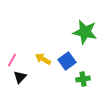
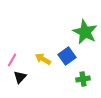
green star: rotated 15 degrees clockwise
blue square: moved 5 px up
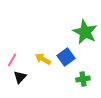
blue square: moved 1 px left, 1 px down
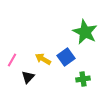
black triangle: moved 8 px right
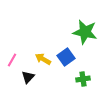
green star: rotated 15 degrees counterclockwise
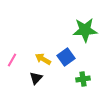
green star: moved 2 px up; rotated 15 degrees counterclockwise
black triangle: moved 8 px right, 1 px down
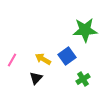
blue square: moved 1 px right, 1 px up
green cross: rotated 24 degrees counterclockwise
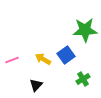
blue square: moved 1 px left, 1 px up
pink line: rotated 40 degrees clockwise
black triangle: moved 7 px down
